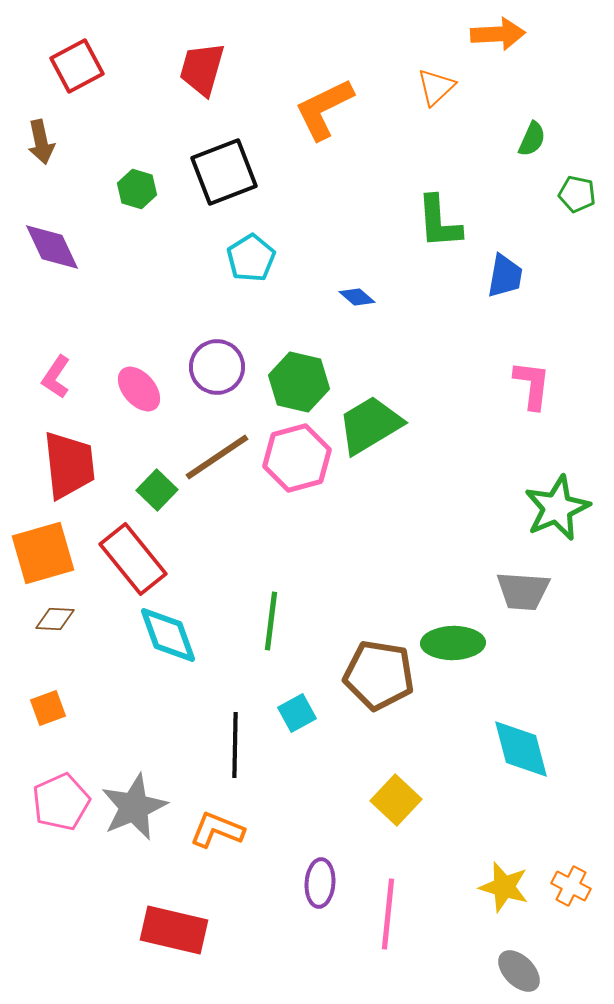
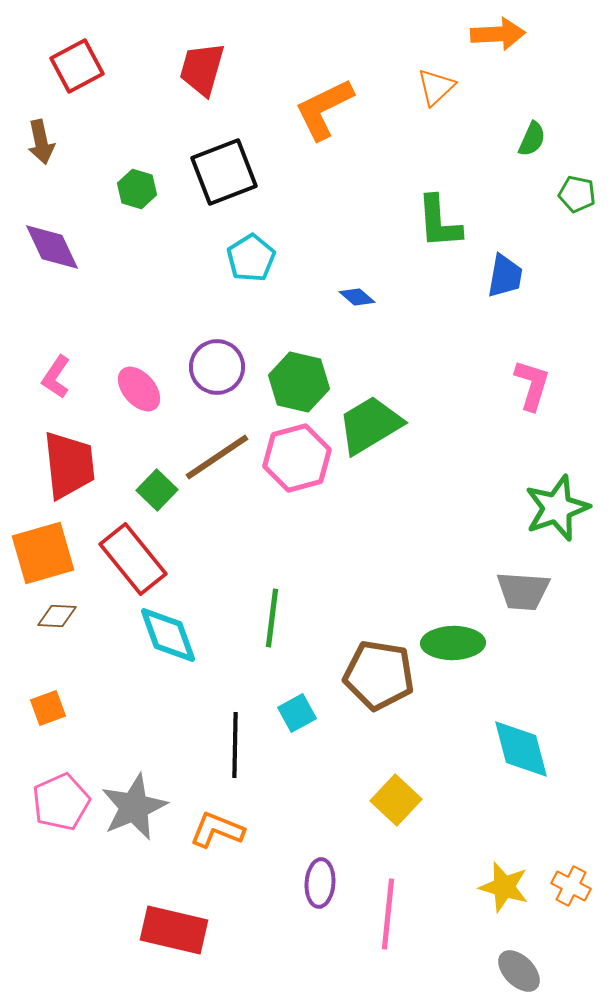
pink L-shape at (532, 385): rotated 10 degrees clockwise
green star at (557, 508): rotated 4 degrees clockwise
brown diamond at (55, 619): moved 2 px right, 3 px up
green line at (271, 621): moved 1 px right, 3 px up
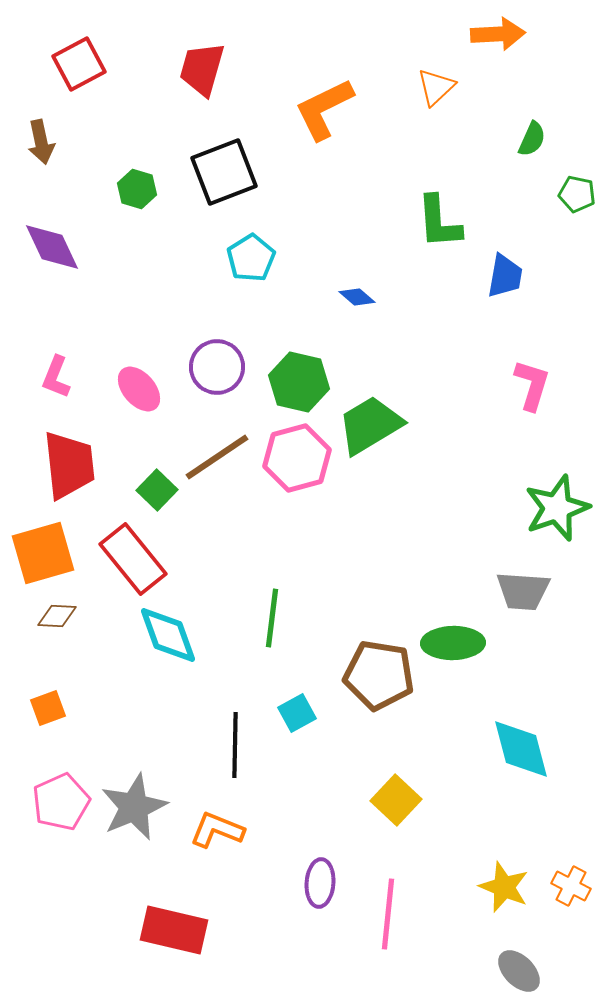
red square at (77, 66): moved 2 px right, 2 px up
pink L-shape at (56, 377): rotated 12 degrees counterclockwise
yellow star at (504, 887): rotated 6 degrees clockwise
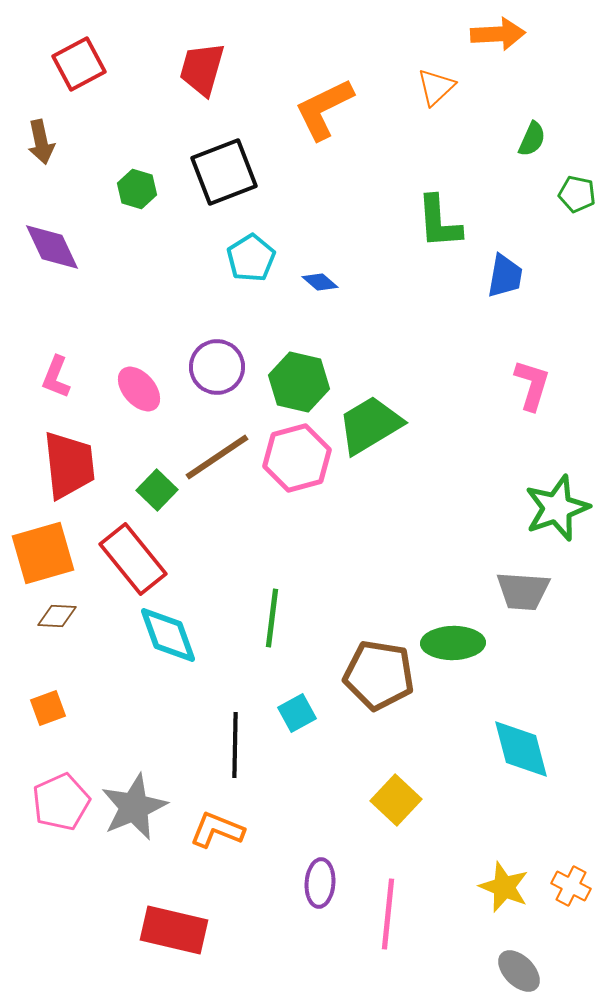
blue diamond at (357, 297): moved 37 px left, 15 px up
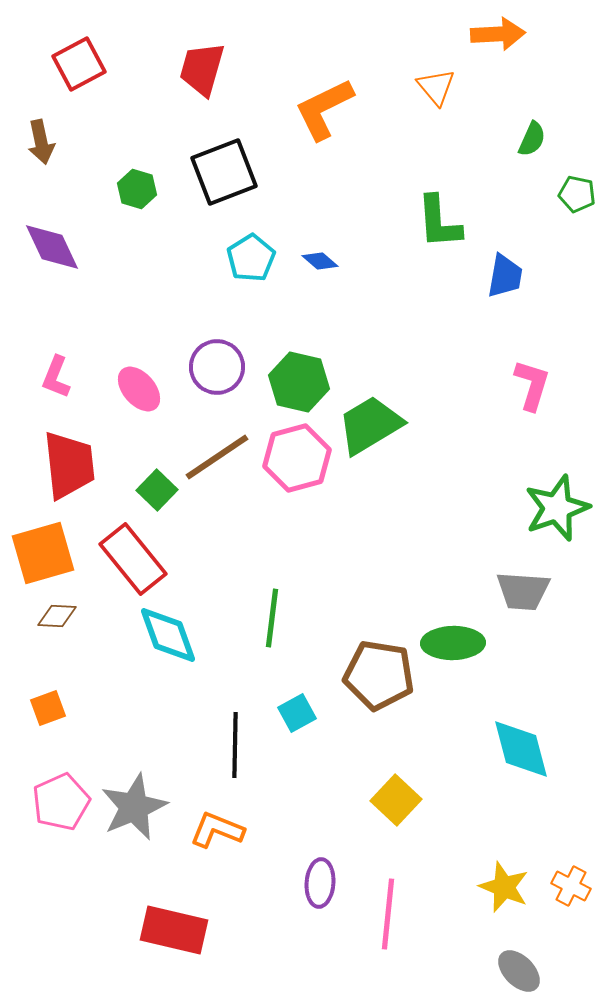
orange triangle at (436, 87): rotated 27 degrees counterclockwise
blue diamond at (320, 282): moved 21 px up
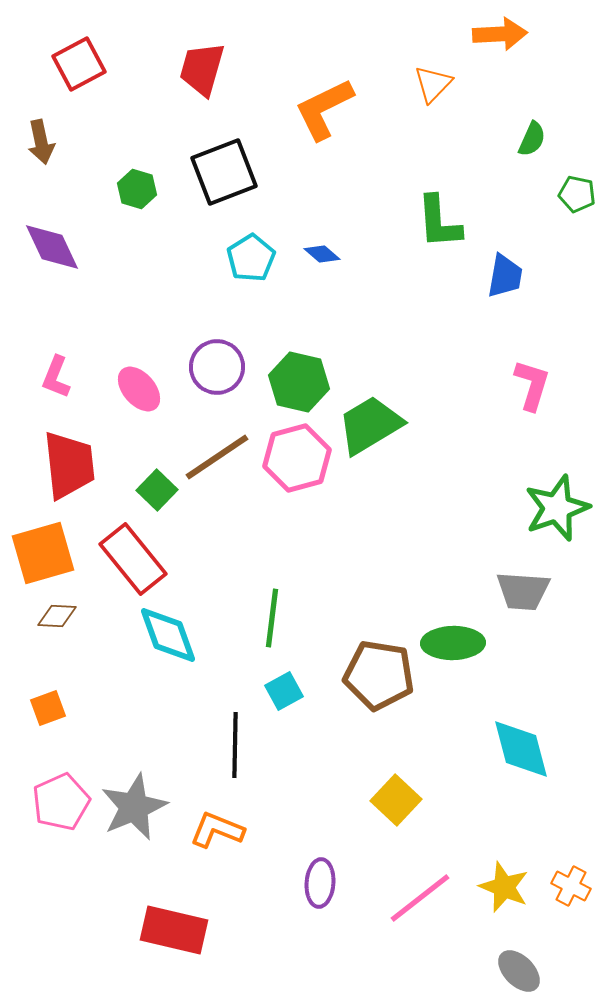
orange arrow at (498, 34): moved 2 px right
orange triangle at (436, 87): moved 3 px left, 3 px up; rotated 24 degrees clockwise
blue diamond at (320, 261): moved 2 px right, 7 px up
cyan square at (297, 713): moved 13 px left, 22 px up
pink line at (388, 914): moved 32 px right, 16 px up; rotated 46 degrees clockwise
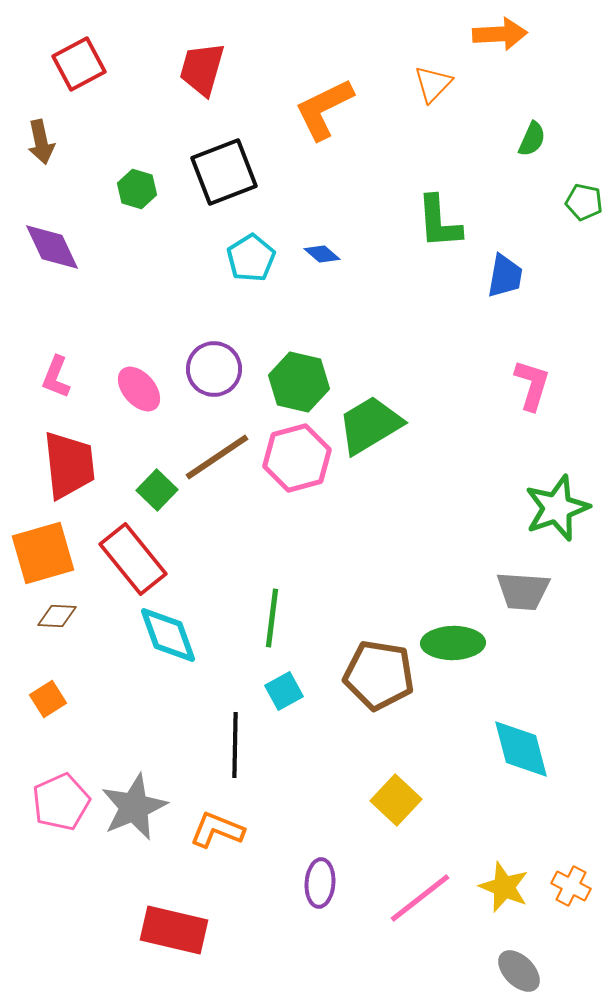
green pentagon at (577, 194): moved 7 px right, 8 px down
purple circle at (217, 367): moved 3 px left, 2 px down
orange square at (48, 708): moved 9 px up; rotated 12 degrees counterclockwise
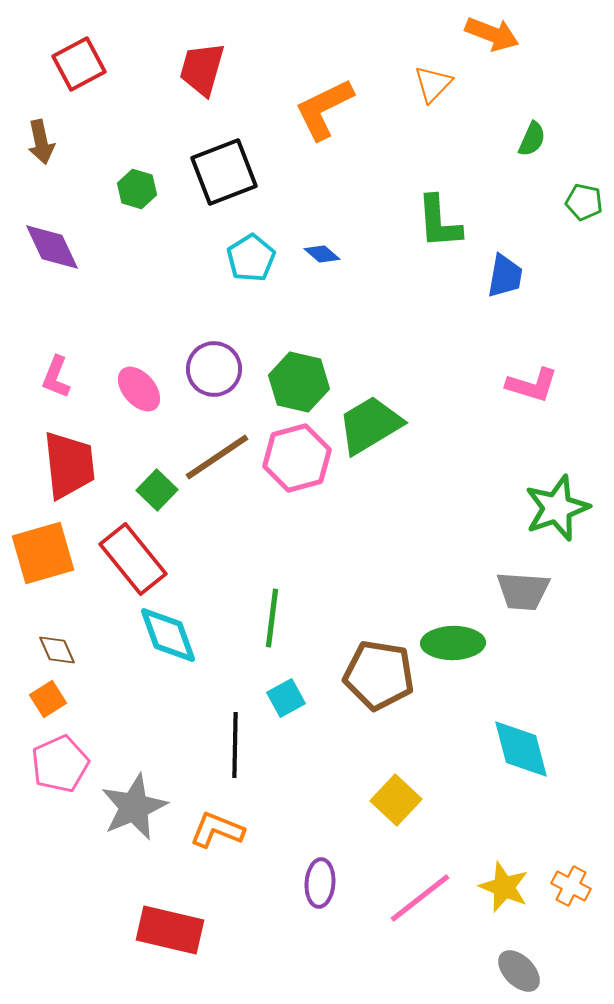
orange arrow at (500, 34): moved 8 px left; rotated 24 degrees clockwise
pink L-shape at (532, 385): rotated 90 degrees clockwise
brown diamond at (57, 616): moved 34 px down; rotated 63 degrees clockwise
cyan square at (284, 691): moved 2 px right, 7 px down
pink pentagon at (61, 802): moved 1 px left, 38 px up
red rectangle at (174, 930): moved 4 px left
